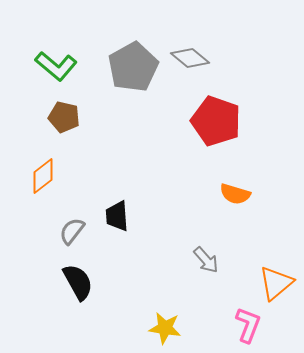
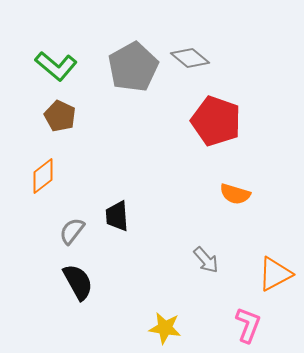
brown pentagon: moved 4 px left, 1 px up; rotated 12 degrees clockwise
orange triangle: moved 1 px left, 9 px up; rotated 12 degrees clockwise
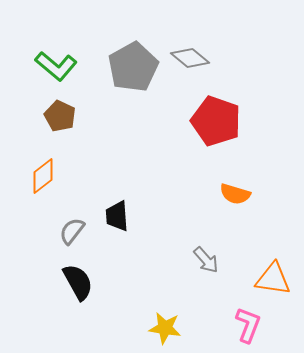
orange triangle: moved 2 px left, 5 px down; rotated 36 degrees clockwise
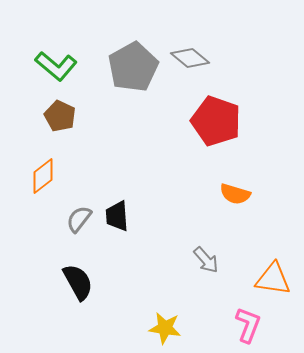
gray semicircle: moved 7 px right, 12 px up
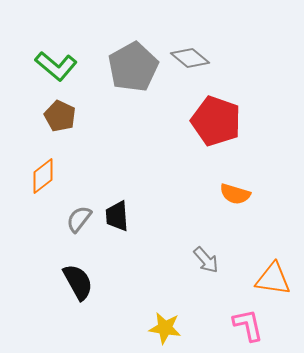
pink L-shape: rotated 33 degrees counterclockwise
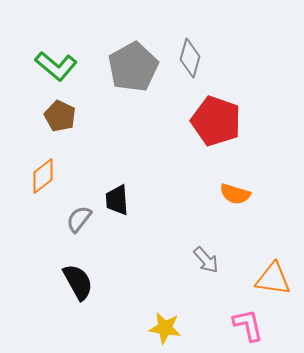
gray diamond: rotated 66 degrees clockwise
black trapezoid: moved 16 px up
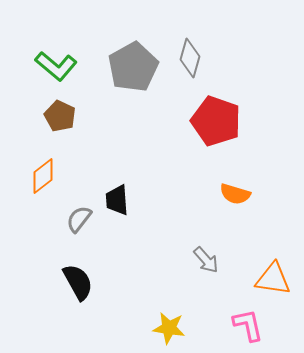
yellow star: moved 4 px right
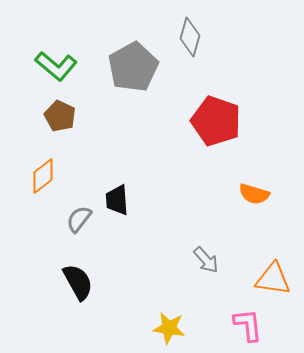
gray diamond: moved 21 px up
orange semicircle: moved 19 px right
pink L-shape: rotated 6 degrees clockwise
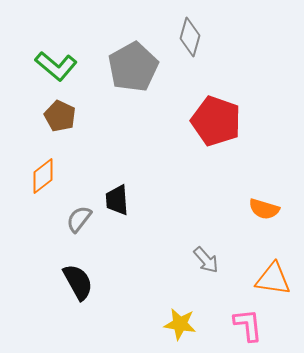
orange semicircle: moved 10 px right, 15 px down
yellow star: moved 11 px right, 4 px up
